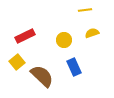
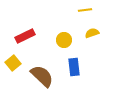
yellow square: moved 4 px left, 1 px down
blue rectangle: rotated 18 degrees clockwise
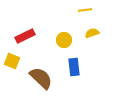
yellow square: moved 1 px left, 2 px up; rotated 28 degrees counterclockwise
brown semicircle: moved 1 px left, 2 px down
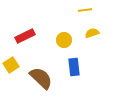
yellow square: moved 1 px left, 4 px down; rotated 35 degrees clockwise
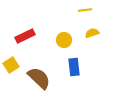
brown semicircle: moved 2 px left
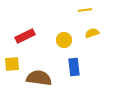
yellow square: moved 1 px right, 1 px up; rotated 28 degrees clockwise
brown semicircle: rotated 35 degrees counterclockwise
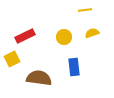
yellow circle: moved 3 px up
yellow square: moved 5 px up; rotated 21 degrees counterclockwise
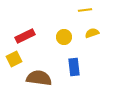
yellow square: moved 2 px right
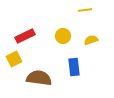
yellow semicircle: moved 1 px left, 7 px down
yellow circle: moved 1 px left, 1 px up
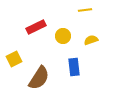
red rectangle: moved 11 px right, 9 px up
brown semicircle: rotated 115 degrees clockwise
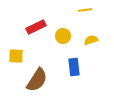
yellow square: moved 2 px right, 3 px up; rotated 28 degrees clockwise
brown semicircle: moved 2 px left, 2 px down
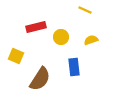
yellow line: rotated 32 degrees clockwise
red rectangle: rotated 12 degrees clockwise
yellow circle: moved 2 px left, 1 px down
yellow square: rotated 21 degrees clockwise
brown semicircle: moved 3 px right, 1 px up
